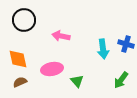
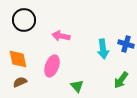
pink ellipse: moved 3 px up; rotated 60 degrees counterclockwise
green triangle: moved 5 px down
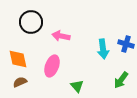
black circle: moved 7 px right, 2 px down
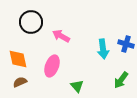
pink arrow: rotated 18 degrees clockwise
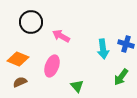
orange diamond: rotated 55 degrees counterclockwise
green arrow: moved 3 px up
